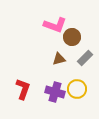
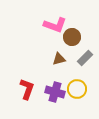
red L-shape: moved 4 px right
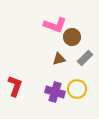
red L-shape: moved 12 px left, 3 px up
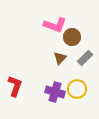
brown triangle: moved 1 px right, 1 px up; rotated 32 degrees counterclockwise
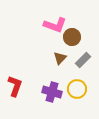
gray rectangle: moved 2 px left, 2 px down
purple cross: moved 3 px left
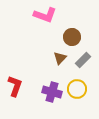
pink L-shape: moved 10 px left, 10 px up
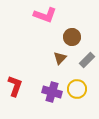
gray rectangle: moved 4 px right
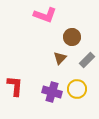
red L-shape: rotated 15 degrees counterclockwise
